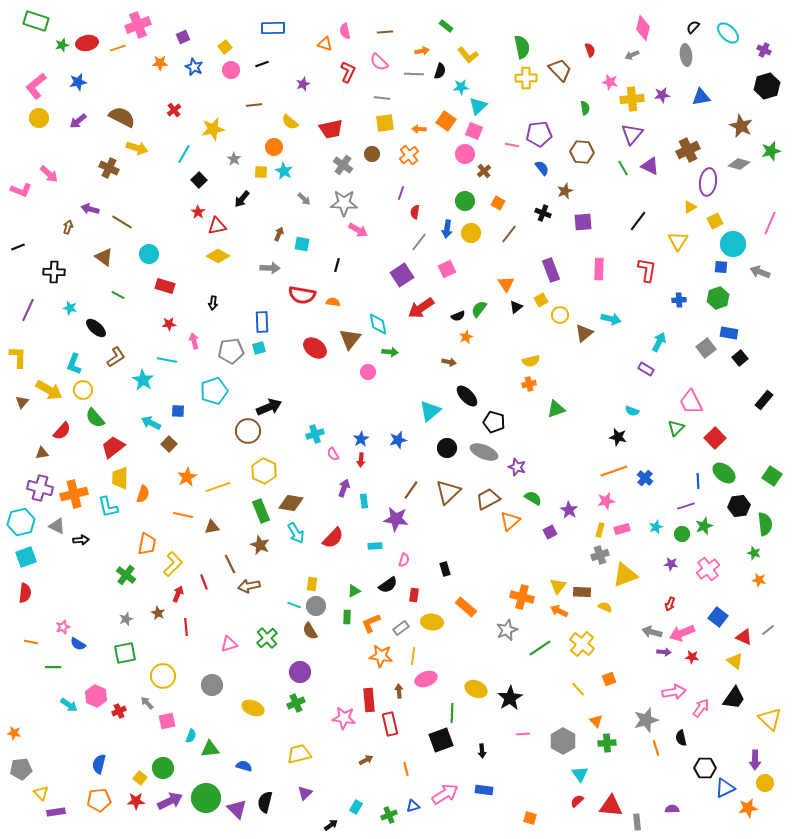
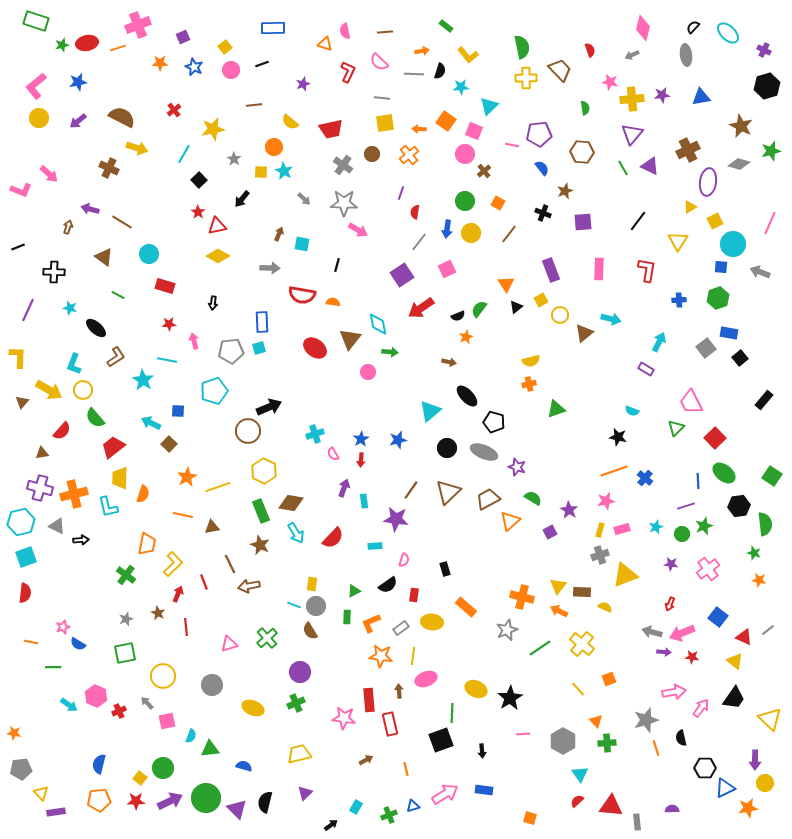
cyan triangle at (478, 106): moved 11 px right
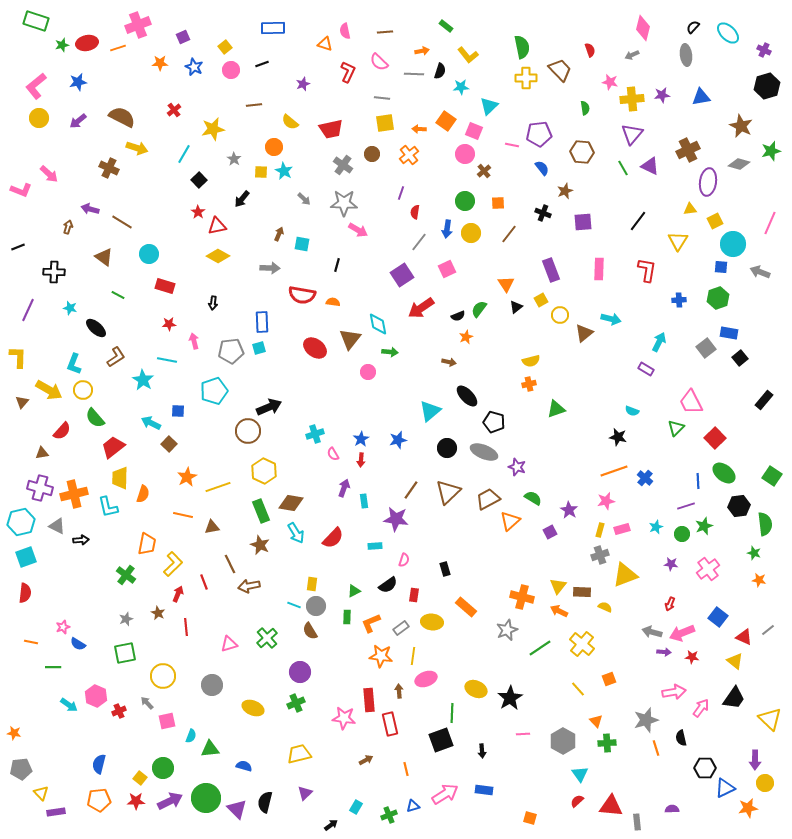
orange square at (498, 203): rotated 32 degrees counterclockwise
yellow triangle at (690, 207): moved 2 px down; rotated 24 degrees clockwise
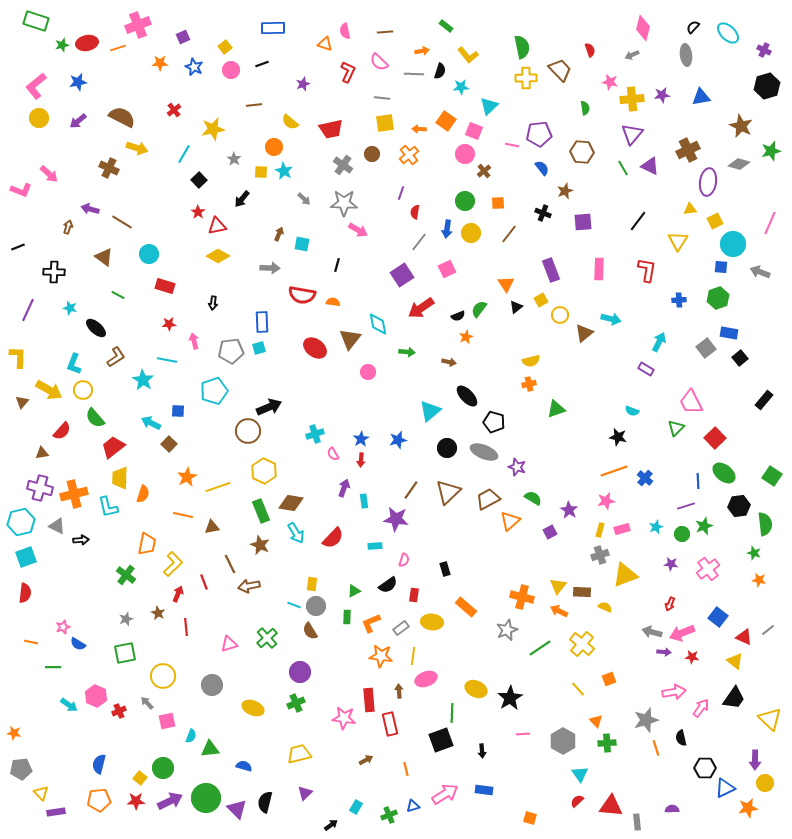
green arrow at (390, 352): moved 17 px right
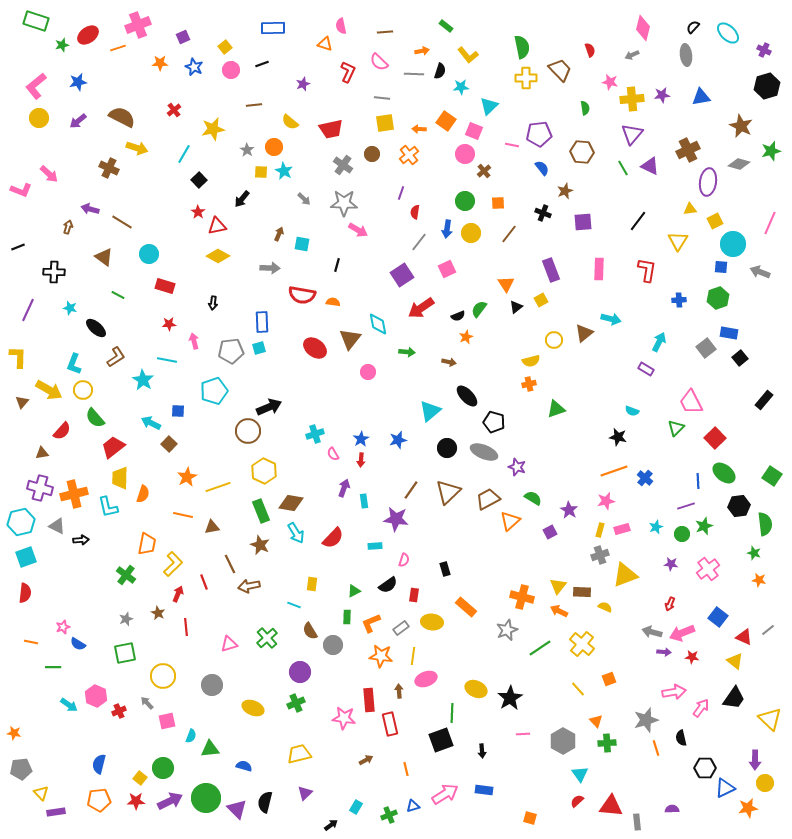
pink semicircle at (345, 31): moved 4 px left, 5 px up
red ellipse at (87, 43): moved 1 px right, 8 px up; rotated 25 degrees counterclockwise
gray star at (234, 159): moved 13 px right, 9 px up
yellow circle at (560, 315): moved 6 px left, 25 px down
gray circle at (316, 606): moved 17 px right, 39 px down
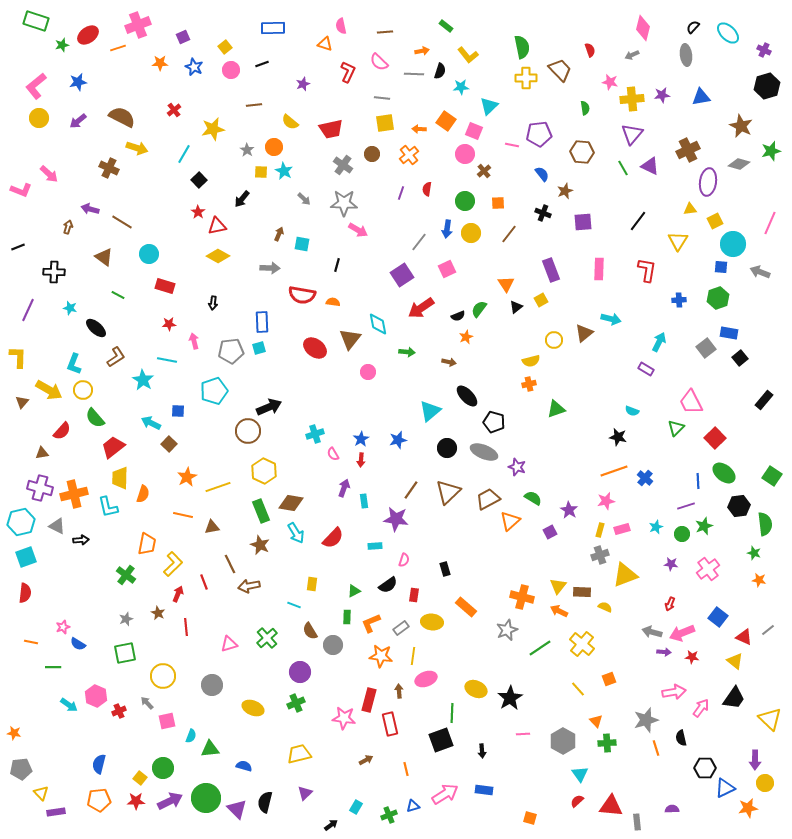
blue semicircle at (542, 168): moved 6 px down
red semicircle at (415, 212): moved 12 px right, 23 px up
red rectangle at (369, 700): rotated 20 degrees clockwise
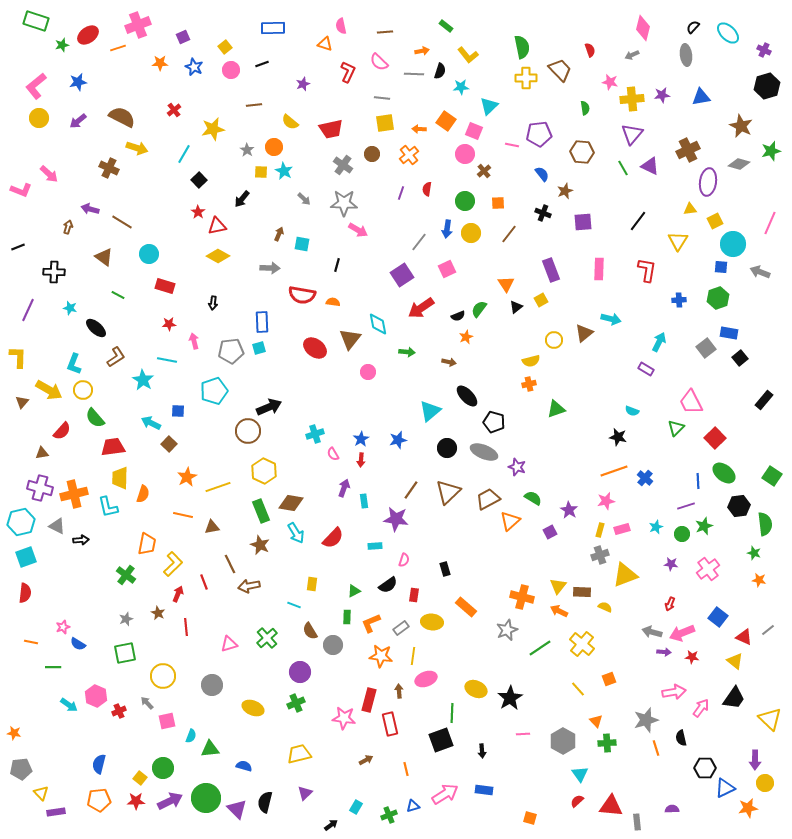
red trapezoid at (113, 447): rotated 30 degrees clockwise
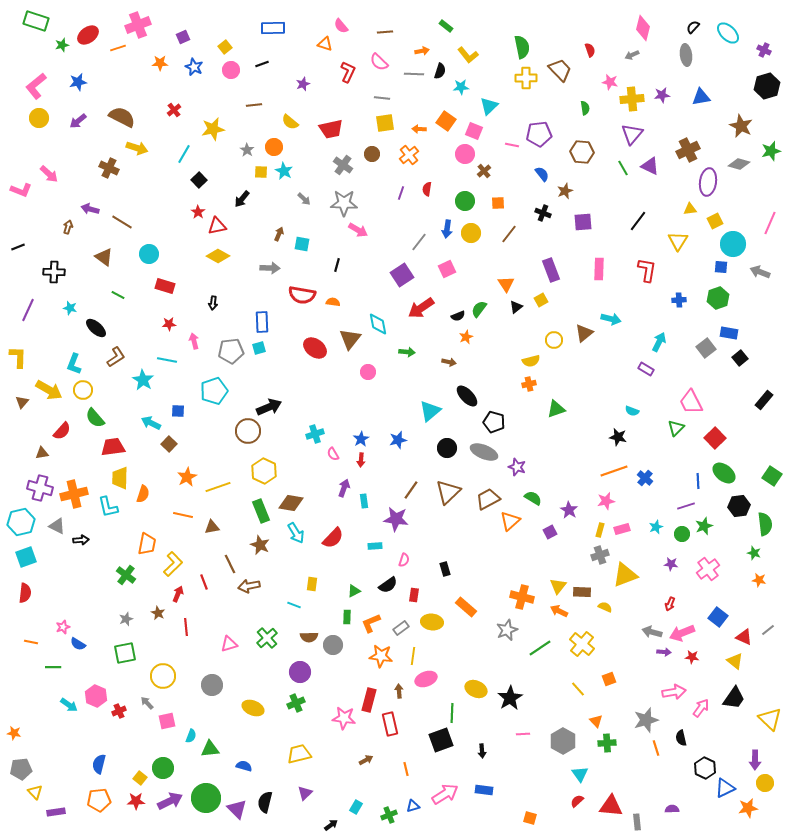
pink semicircle at (341, 26): rotated 28 degrees counterclockwise
brown semicircle at (310, 631): moved 1 px left, 6 px down; rotated 60 degrees counterclockwise
black hexagon at (705, 768): rotated 25 degrees clockwise
yellow triangle at (41, 793): moved 6 px left, 1 px up
